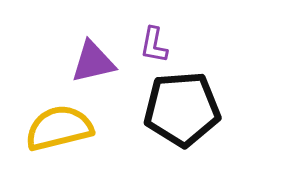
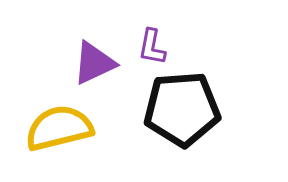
purple L-shape: moved 2 px left, 2 px down
purple triangle: moved 1 px right, 1 px down; rotated 12 degrees counterclockwise
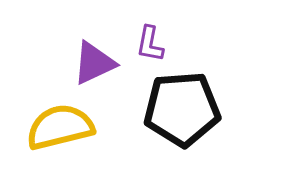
purple L-shape: moved 2 px left, 3 px up
yellow semicircle: moved 1 px right, 1 px up
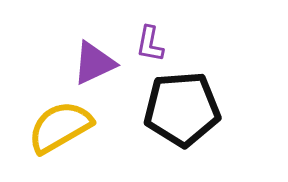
yellow semicircle: rotated 16 degrees counterclockwise
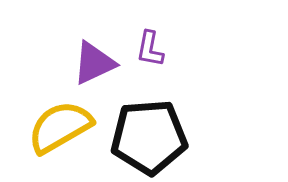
purple L-shape: moved 5 px down
black pentagon: moved 33 px left, 28 px down
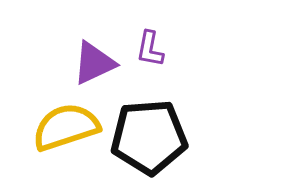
yellow semicircle: moved 6 px right; rotated 12 degrees clockwise
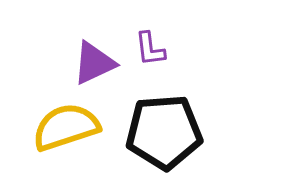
purple L-shape: rotated 18 degrees counterclockwise
black pentagon: moved 15 px right, 5 px up
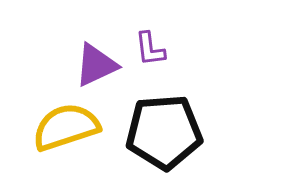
purple triangle: moved 2 px right, 2 px down
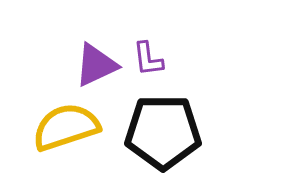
purple L-shape: moved 2 px left, 10 px down
black pentagon: moved 1 px left; rotated 4 degrees clockwise
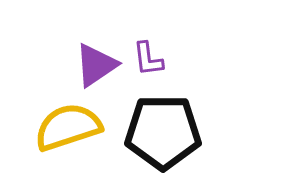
purple triangle: rotated 9 degrees counterclockwise
yellow semicircle: moved 2 px right
